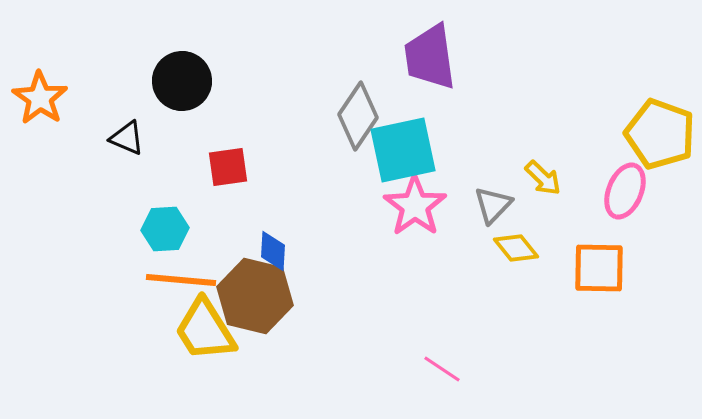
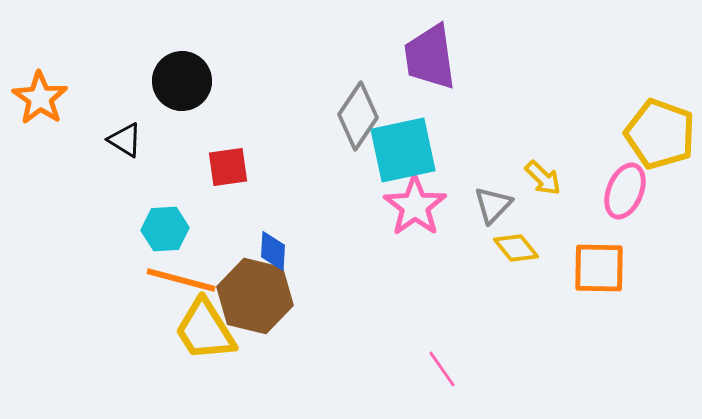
black triangle: moved 2 px left, 2 px down; rotated 9 degrees clockwise
orange line: rotated 10 degrees clockwise
pink line: rotated 21 degrees clockwise
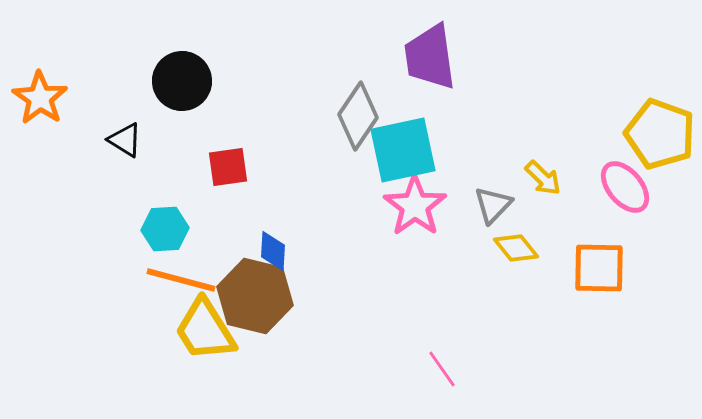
pink ellipse: moved 4 px up; rotated 62 degrees counterclockwise
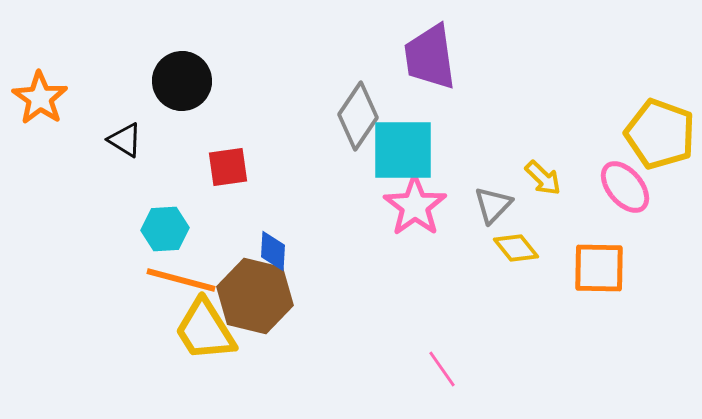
cyan square: rotated 12 degrees clockwise
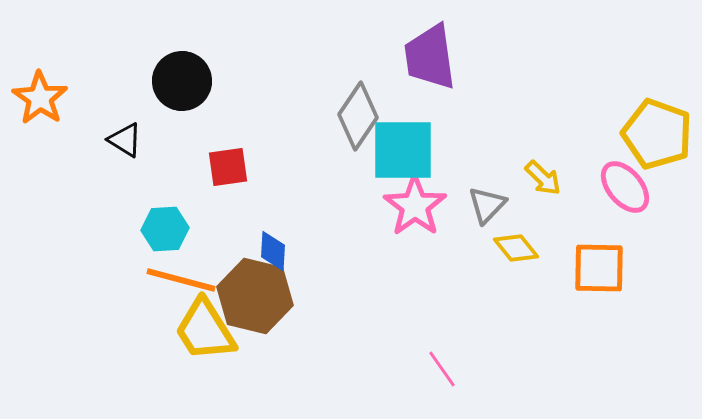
yellow pentagon: moved 3 px left
gray triangle: moved 6 px left
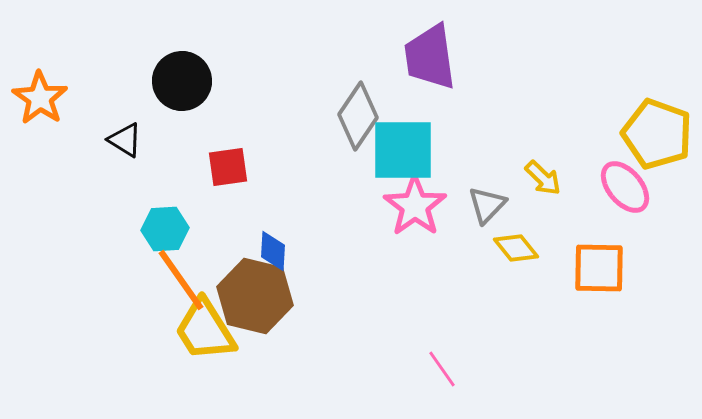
orange line: rotated 40 degrees clockwise
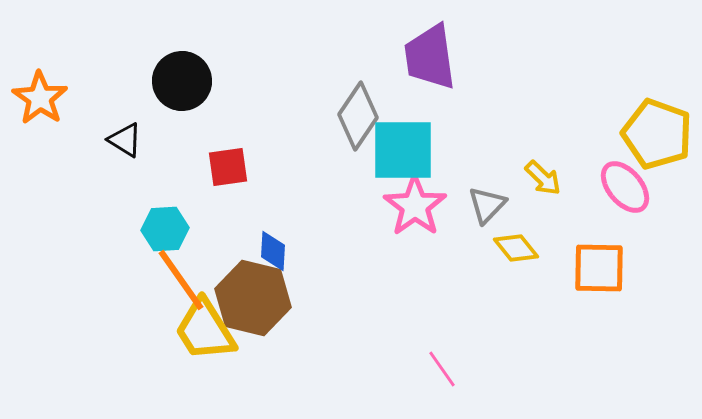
brown hexagon: moved 2 px left, 2 px down
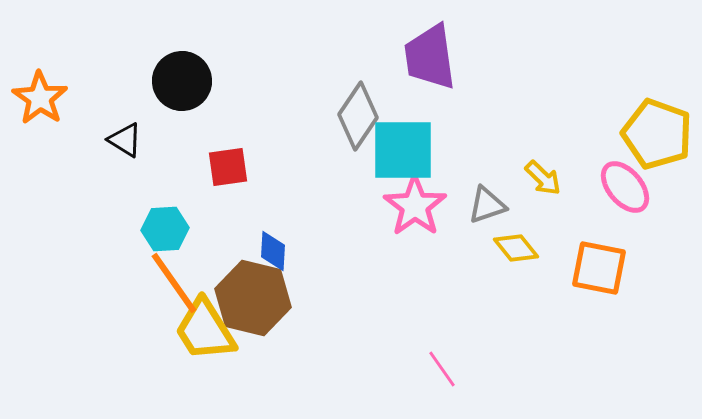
gray triangle: rotated 27 degrees clockwise
orange square: rotated 10 degrees clockwise
orange line: moved 7 px left, 3 px down
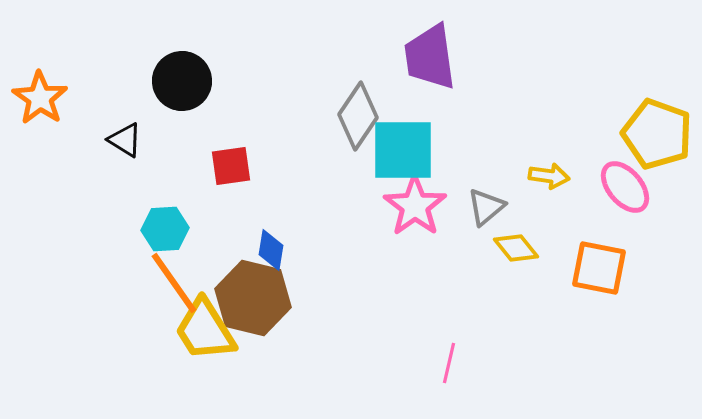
red square: moved 3 px right, 1 px up
yellow arrow: moved 6 px right, 2 px up; rotated 36 degrees counterclockwise
gray triangle: moved 1 px left, 2 px down; rotated 21 degrees counterclockwise
blue diamond: moved 2 px left, 1 px up; rotated 6 degrees clockwise
pink line: moved 7 px right, 6 px up; rotated 48 degrees clockwise
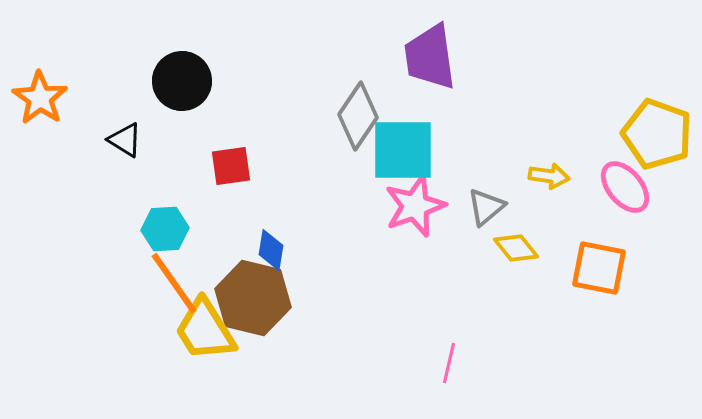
pink star: rotated 16 degrees clockwise
